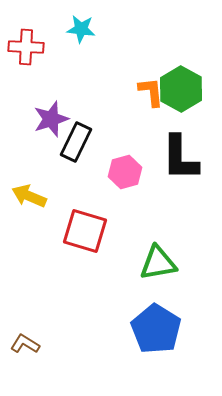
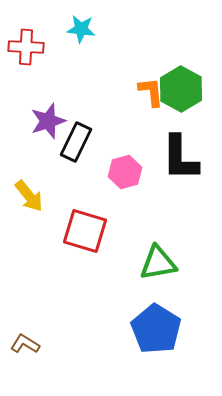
purple star: moved 3 px left, 2 px down
yellow arrow: rotated 152 degrees counterclockwise
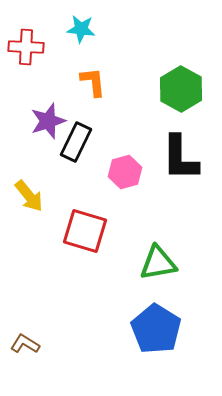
orange L-shape: moved 58 px left, 10 px up
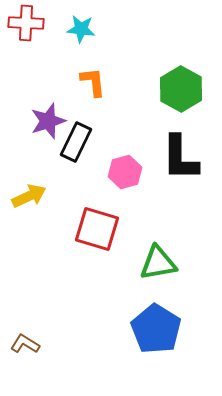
red cross: moved 24 px up
yellow arrow: rotated 76 degrees counterclockwise
red square: moved 12 px right, 2 px up
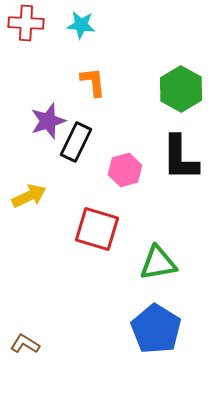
cyan star: moved 4 px up
pink hexagon: moved 2 px up
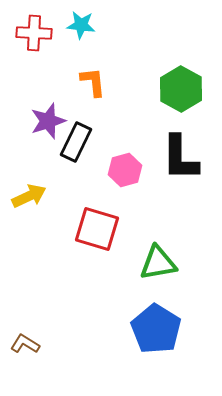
red cross: moved 8 px right, 10 px down
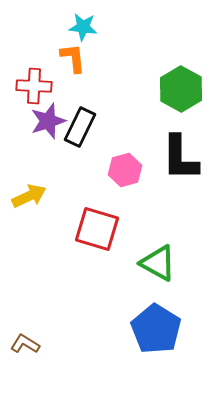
cyan star: moved 2 px right, 2 px down
red cross: moved 53 px down
orange L-shape: moved 20 px left, 24 px up
black rectangle: moved 4 px right, 15 px up
green triangle: rotated 39 degrees clockwise
